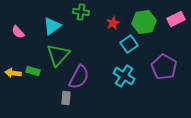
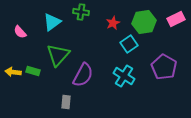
cyan triangle: moved 4 px up
pink semicircle: moved 2 px right
yellow arrow: moved 1 px up
purple semicircle: moved 4 px right, 2 px up
gray rectangle: moved 4 px down
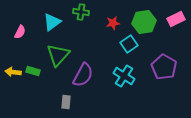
red star: rotated 16 degrees clockwise
pink semicircle: rotated 112 degrees counterclockwise
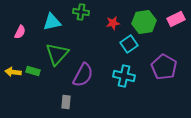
cyan triangle: rotated 24 degrees clockwise
green triangle: moved 1 px left, 1 px up
cyan cross: rotated 20 degrees counterclockwise
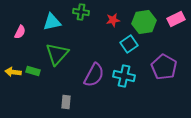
red star: moved 3 px up
purple semicircle: moved 11 px right
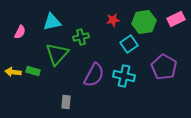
green cross: moved 25 px down; rotated 21 degrees counterclockwise
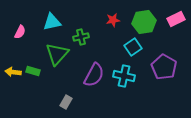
cyan square: moved 4 px right, 3 px down
gray rectangle: rotated 24 degrees clockwise
